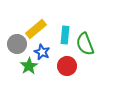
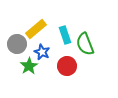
cyan rectangle: rotated 24 degrees counterclockwise
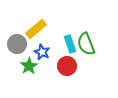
cyan rectangle: moved 5 px right, 9 px down
green semicircle: moved 1 px right
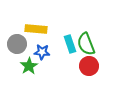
yellow rectangle: rotated 45 degrees clockwise
blue star: rotated 21 degrees counterclockwise
red circle: moved 22 px right
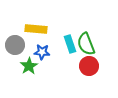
gray circle: moved 2 px left, 1 px down
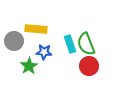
gray circle: moved 1 px left, 4 px up
blue star: moved 2 px right
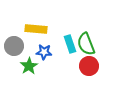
gray circle: moved 5 px down
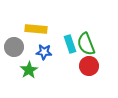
gray circle: moved 1 px down
green star: moved 4 px down
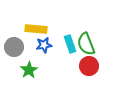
blue star: moved 7 px up; rotated 14 degrees counterclockwise
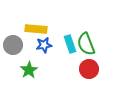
gray circle: moved 1 px left, 2 px up
red circle: moved 3 px down
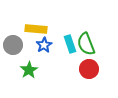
blue star: rotated 21 degrees counterclockwise
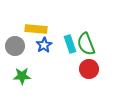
gray circle: moved 2 px right, 1 px down
green star: moved 7 px left, 6 px down; rotated 30 degrees clockwise
